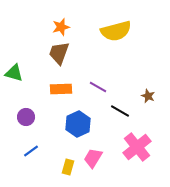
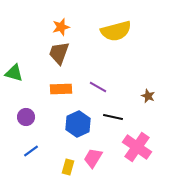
black line: moved 7 px left, 6 px down; rotated 18 degrees counterclockwise
pink cross: rotated 16 degrees counterclockwise
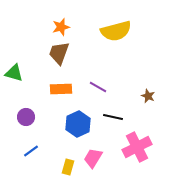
pink cross: rotated 28 degrees clockwise
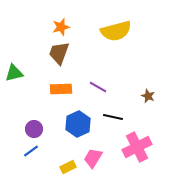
green triangle: rotated 30 degrees counterclockwise
purple circle: moved 8 px right, 12 px down
yellow rectangle: rotated 49 degrees clockwise
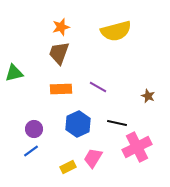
black line: moved 4 px right, 6 px down
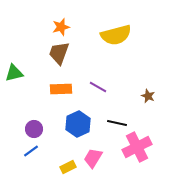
yellow semicircle: moved 4 px down
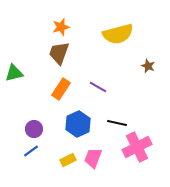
yellow semicircle: moved 2 px right, 1 px up
orange rectangle: rotated 55 degrees counterclockwise
brown star: moved 30 px up
pink trapezoid: rotated 10 degrees counterclockwise
yellow rectangle: moved 7 px up
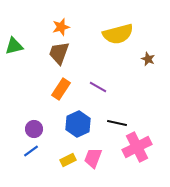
brown star: moved 7 px up
green triangle: moved 27 px up
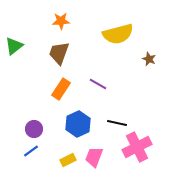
orange star: moved 6 px up; rotated 12 degrees clockwise
green triangle: rotated 24 degrees counterclockwise
brown star: moved 1 px right
purple line: moved 3 px up
pink trapezoid: moved 1 px right, 1 px up
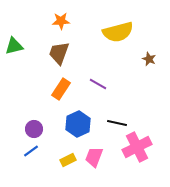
yellow semicircle: moved 2 px up
green triangle: rotated 24 degrees clockwise
